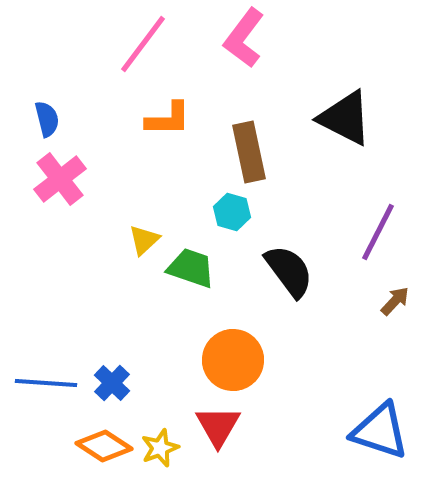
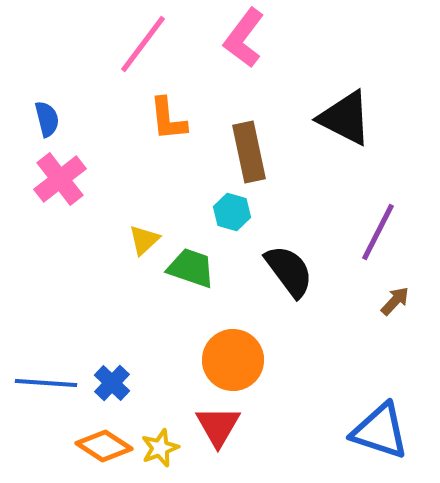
orange L-shape: rotated 84 degrees clockwise
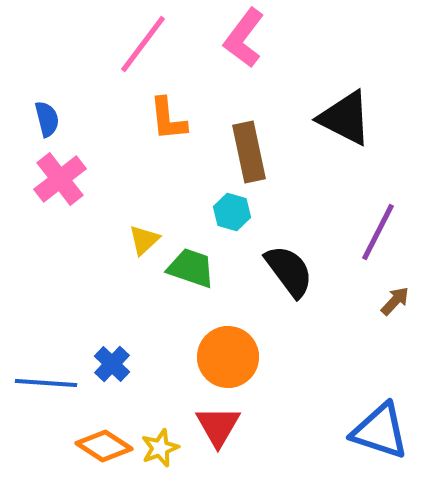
orange circle: moved 5 px left, 3 px up
blue cross: moved 19 px up
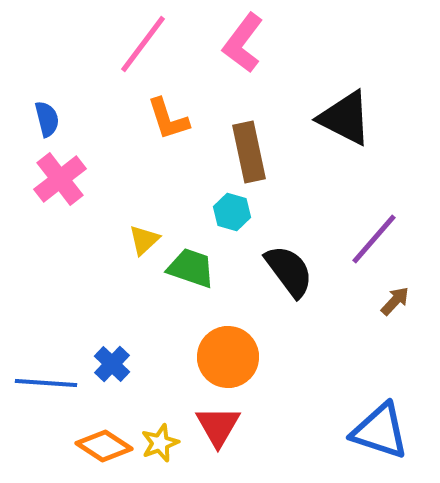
pink L-shape: moved 1 px left, 5 px down
orange L-shape: rotated 12 degrees counterclockwise
purple line: moved 4 px left, 7 px down; rotated 14 degrees clockwise
yellow star: moved 5 px up
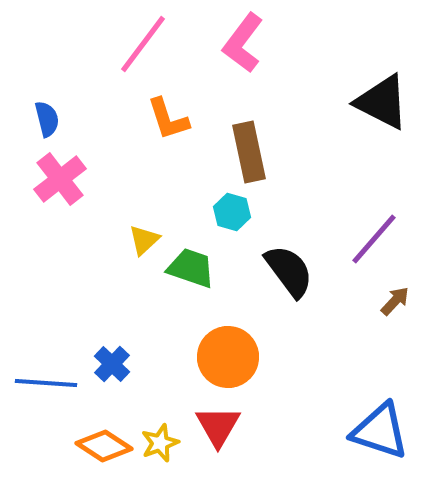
black triangle: moved 37 px right, 16 px up
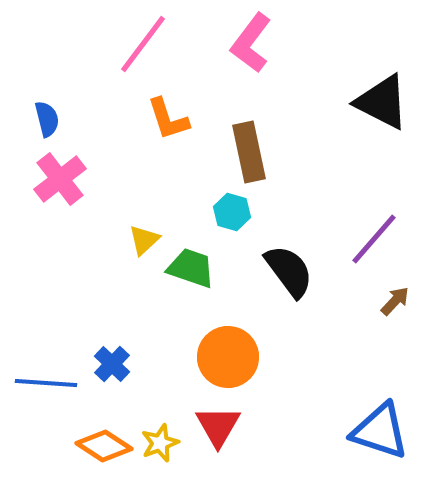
pink L-shape: moved 8 px right
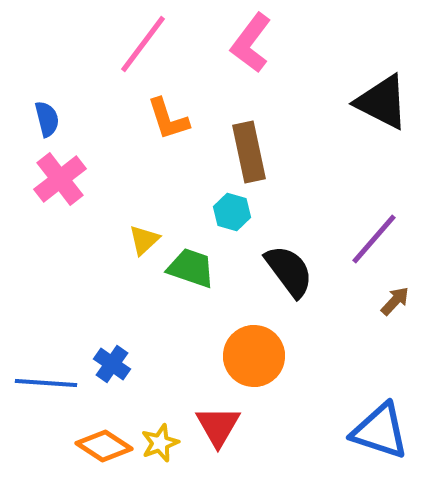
orange circle: moved 26 px right, 1 px up
blue cross: rotated 9 degrees counterclockwise
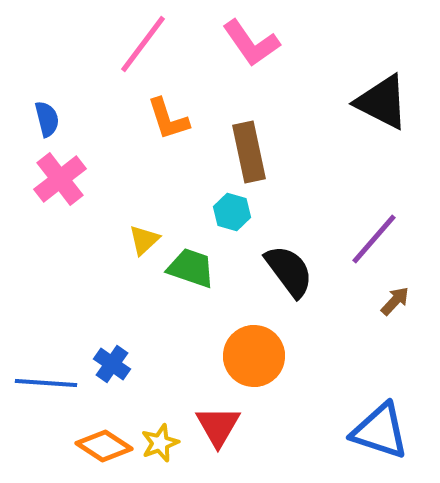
pink L-shape: rotated 72 degrees counterclockwise
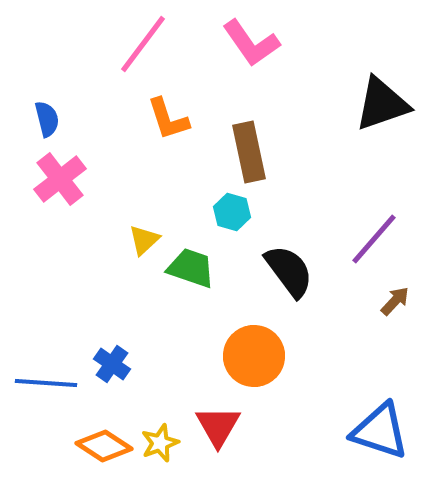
black triangle: moved 2 px down; rotated 46 degrees counterclockwise
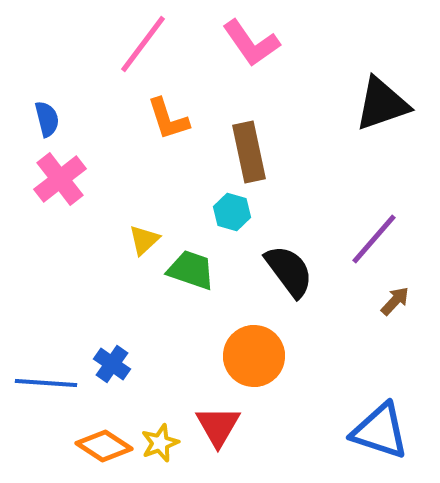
green trapezoid: moved 2 px down
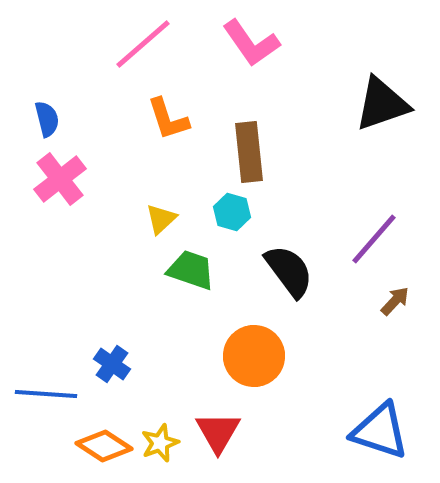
pink line: rotated 12 degrees clockwise
brown rectangle: rotated 6 degrees clockwise
yellow triangle: moved 17 px right, 21 px up
blue line: moved 11 px down
red triangle: moved 6 px down
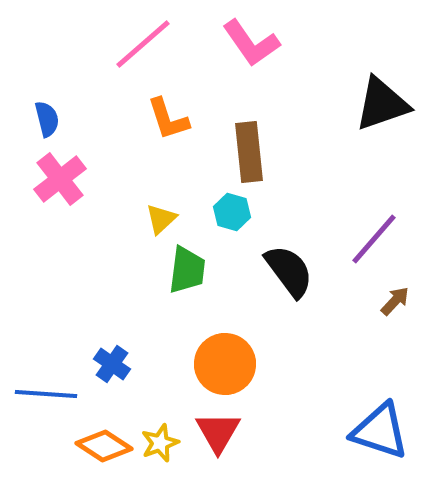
green trapezoid: moved 4 px left; rotated 78 degrees clockwise
orange circle: moved 29 px left, 8 px down
